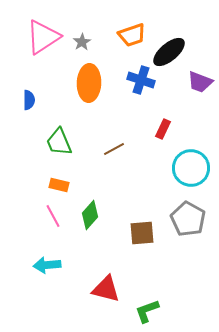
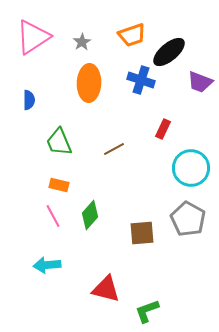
pink triangle: moved 10 px left
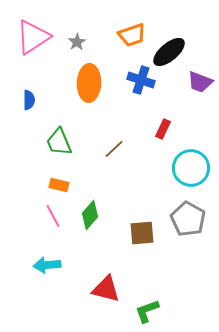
gray star: moved 5 px left
brown line: rotated 15 degrees counterclockwise
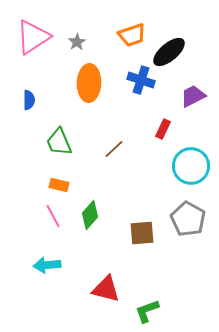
purple trapezoid: moved 7 px left, 14 px down; rotated 132 degrees clockwise
cyan circle: moved 2 px up
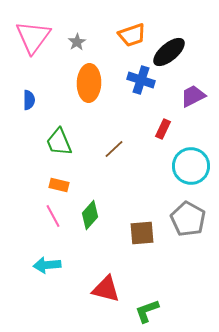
pink triangle: rotated 21 degrees counterclockwise
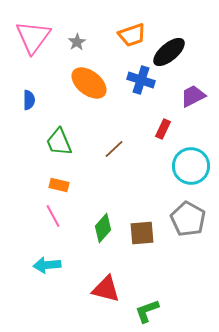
orange ellipse: rotated 54 degrees counterclockwise
green diamond: moved 13 px right, 13 px down
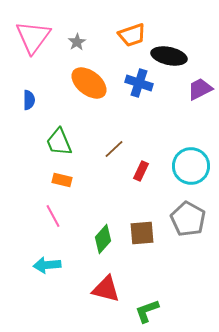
black ellipse: moved 4 px down; rotated 52 degrees clockwise
blue cross: moved 2 px left, 3 px down
purple trapezoid: moved 7 px right, 7 px up
red rectangle: moved 22 px left, 42 px down
orange rectangle: moved 3 px right, 5 px up
green diamond: moved 11 px down
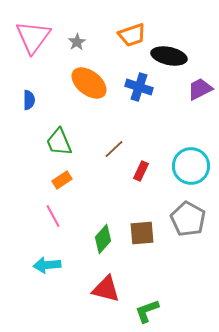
blue cross: moved 4 px down
orange rectangle: rotated 48 degrees counterclockwise
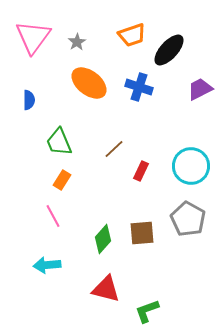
black ellipse: moved 6 px up; rotated 60 degrees counterclockwise
orange rectangle: rotated 24 degrees counterclockwise
